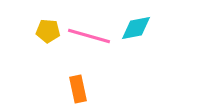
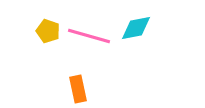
yellow pentagon: rotated 15 degrees clockwise
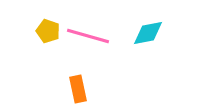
cyan diamond: moved 12 px right, 5 px down
pink line: moved 1 px left
